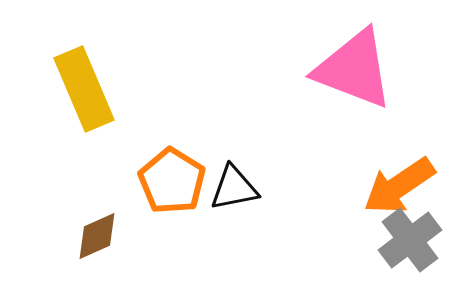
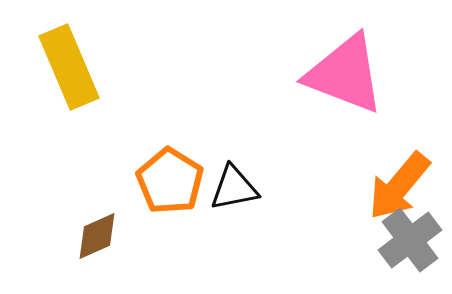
pink triangle: moved 9 px left, 5 px down
yellow rectangle: moved 15 px left, 22 px up
orange pentagon: moved 2 px left
orange arrow: rotated 16 degrees counterclockwise
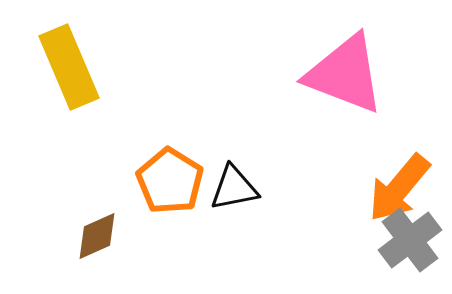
orange arrow: moved 2 px down
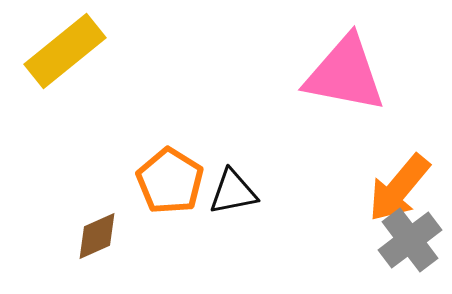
yellow rectangle: moved 4 px left, 16 px up; rotated 74 degrees clockwise
pink triangle: rotated 10 degrees counterclockwise
black triangle: moved 1 px left, 4 px down
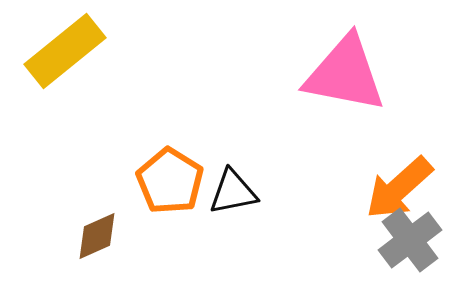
orange arrow: rotated 8 degrees clockwise
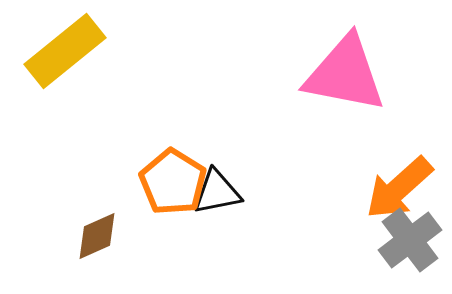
orange pentagon: moved 3 px right, 1 px down
black triangle: moved 16 px left
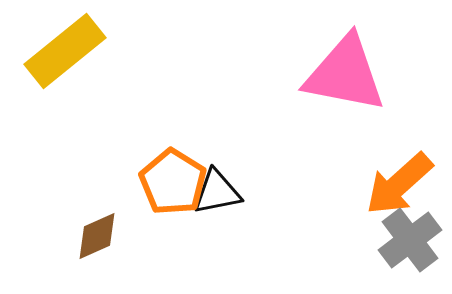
orange arrow: moved 4 px up
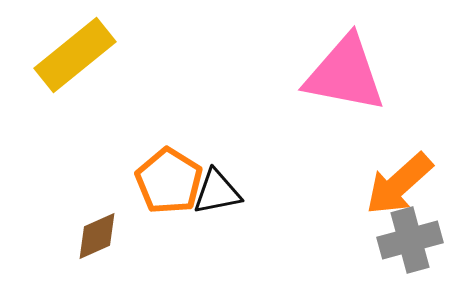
yellow rectangle: moved 10 px right, 4 px down
orange pentagon: moved 4 px left, 1 px up
gray cross: rotated 22 degrees clockwise
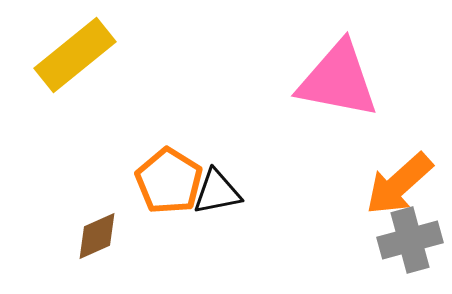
pink triangle: moved 7 px left, 6 px down
